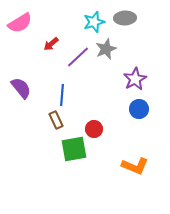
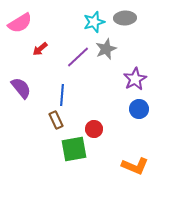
red arrow: moved 11 px left, 5 px down
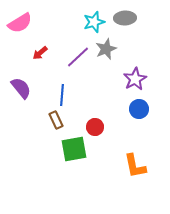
red arrow: moved 4 px down
red circle: moved 1 px right, 2 px up
orange L-shape: rotated 56 degrees clockwise
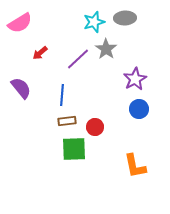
gray star: rotated 15 degrees counterclockwise
purple line: moved 2 px down
brown rectangle: moved 11 px right, 1 px down; rotated 72 degrees counterclockwise
green square: rotated 8 degrees clockwise
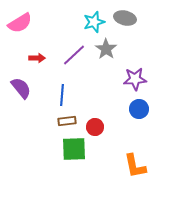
gray ellipse: rotated 15 degrees clockwise
red arrow: moved 3 px left, 5 px down; rotated 140 degrees counterclockwise
purple line: moved 4 px left, 4 px up
purple star: rotated 25 degrees clockwise
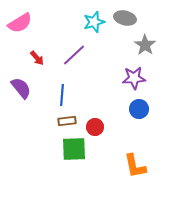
gray star: moved 39 px right, 4 px up
red arrow: rotated 49 degrees clockwise
purple star: moved 1 px left, 1 px up
